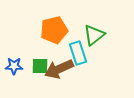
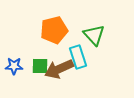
green triangle: rotated 35 degrees counterclockwise
cyan rectangle: moved 4 px down
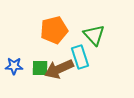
cyan rectangle: moved 2 px right
green square: moved 2 px down
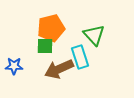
orange pentagon: moved 3 px left, 2 px up
green square: moved 5 px right, 22 px up
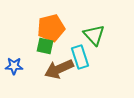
green square: rotated 12 degrees clockwise
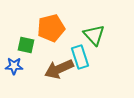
green square: moved 19 px left, 1 px up
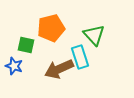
blue star: rotated 18 degrees clockwise
